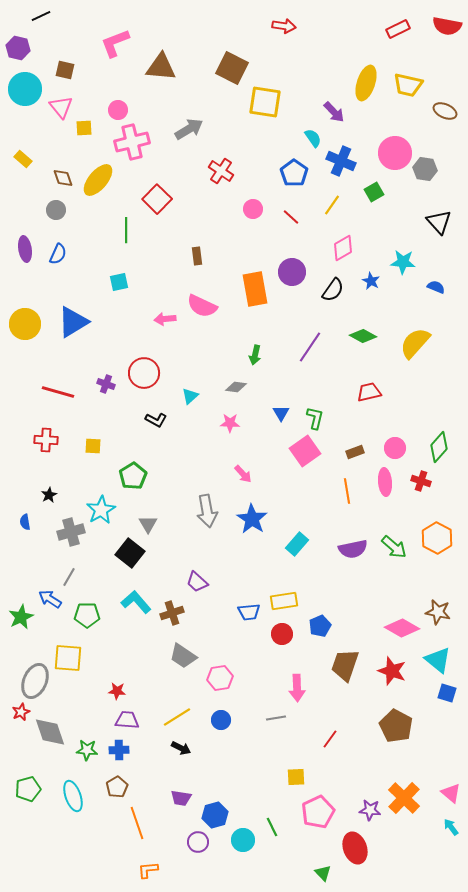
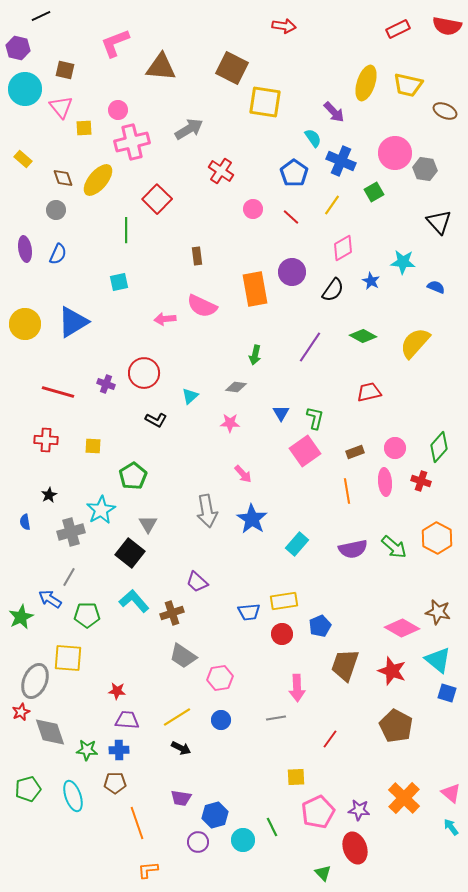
cyan L-shape at (136, 602): moved 2 px left, 1 px up
brown pentagon at (117, 787): moved 2 px left, 4 px up; rotated 30 degrees clockwise
purple star at (370, 810): moved 11 px left
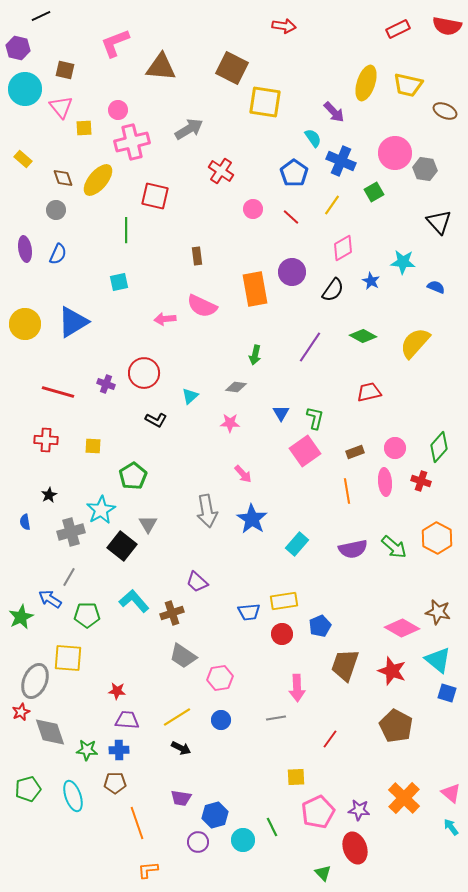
red square at (157, 199): moved 2 px left, 3 px up; rotated 32 degrees counterclockwise
black square at (130, 553): moved 8 px left, 7 px up
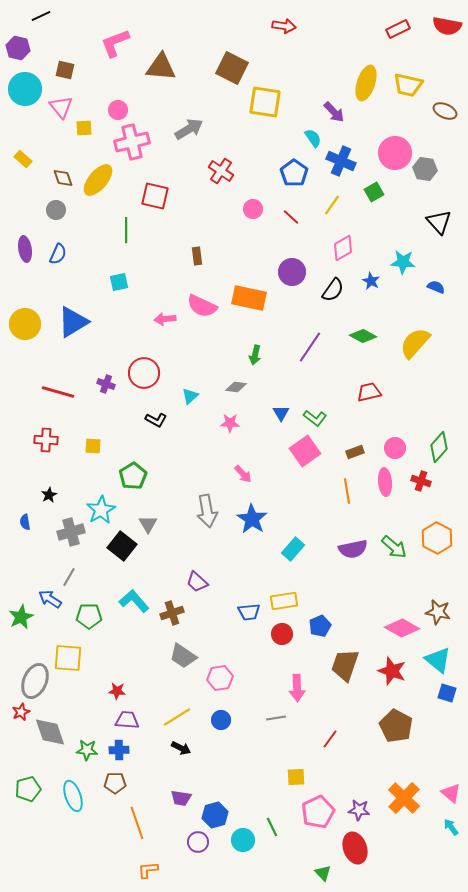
orange rectangle at (255, 289): moved 6 px left, 9 px down; rotated 68 degrees counterclockwise
green L-shape at (315, 418): rotated 115 degrees clockwise
cyan rectangle at (297, 544): moved 4 px left, 5 px down
green pentagon at (87, 615): moved 2 px right, 1 px down
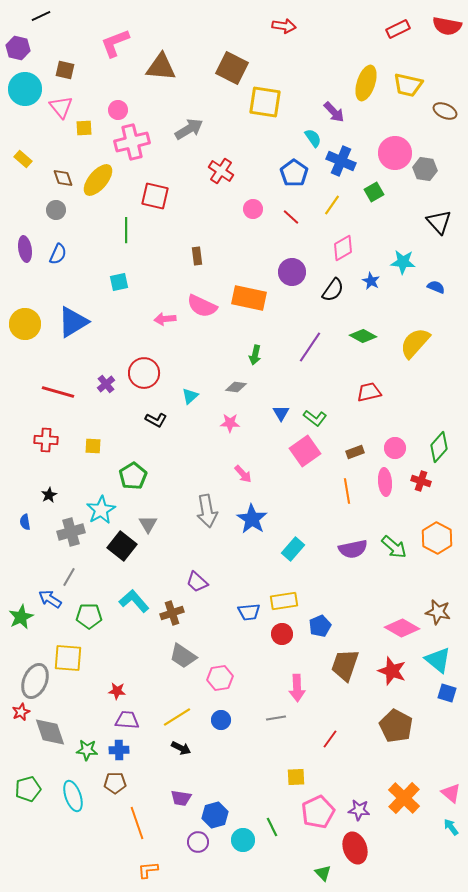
purple cross at (106, 384): rotated 30 degrees clockwise
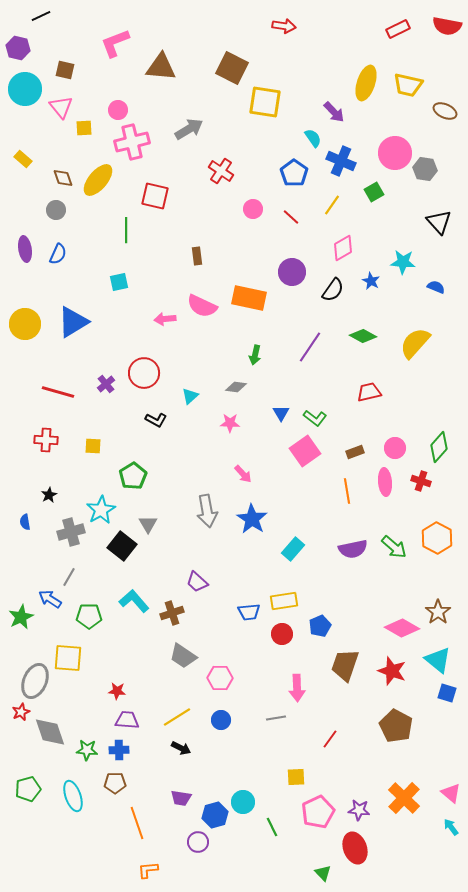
brown star at (438, 612): rotated 25 degrees clockwise
pink hexagon at (220, 678): rotated 10 degrees clockwise
cyan circle at (243, 840): moved 38 px up
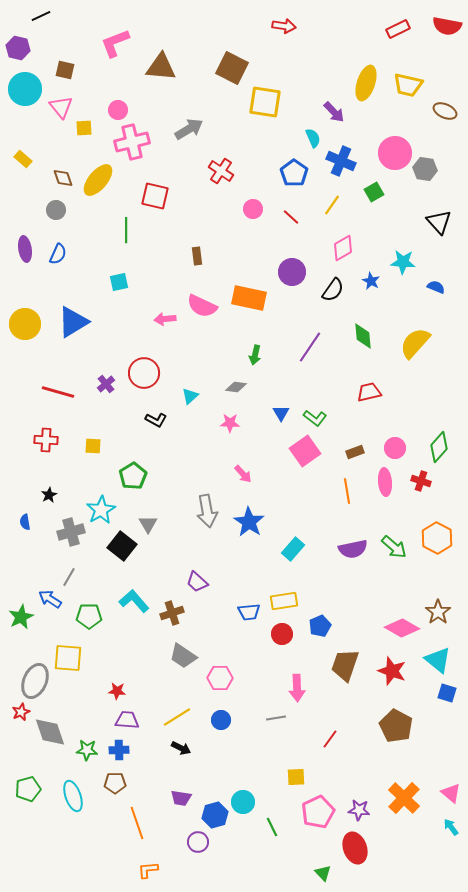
cyan semicircle at (313, 138): rotated 12 degrees clockwise
green diamond at (363, 336): rotated 56 degrees clockwise
blue star at (252, 519): moved 3 px left, 3 px down
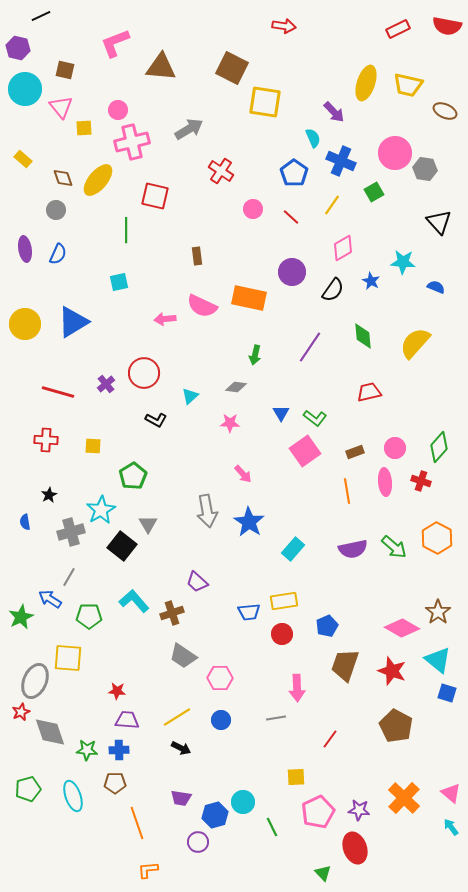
blue pentagon at (320, 626): moved 7 px right
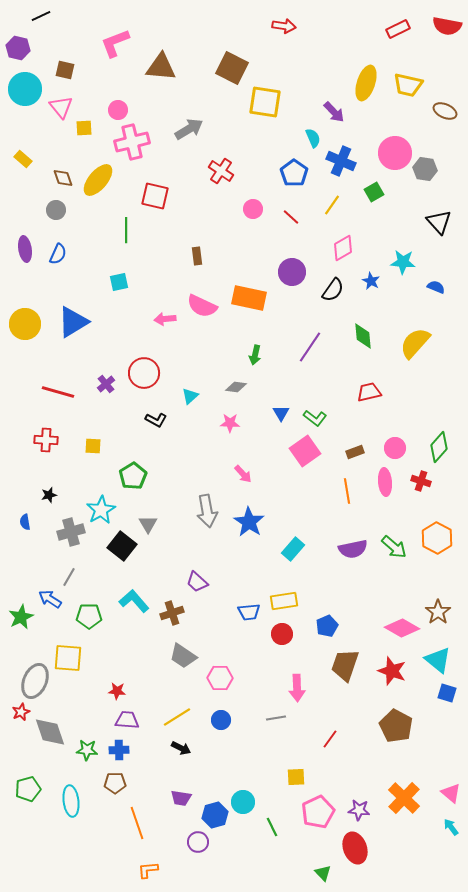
black star at (49, 495): rotated 14 degrees clockwise
cyan ellipse at (73, 796): moved 2 px left, 5 px down; rotated 12 degrees clockwise
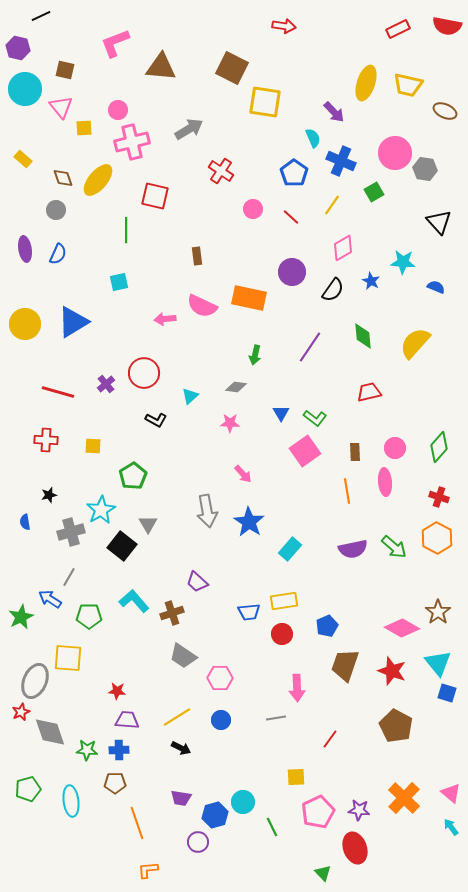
brown rectangle at (355, 452): rotated 72 degrees counterclockwise
red cross at (421, 481): moved 18 px right, 16 px down
cyan rectangle at (293, 549): moved 3 px left
cyan triangle at (438, 660): moved 3 px down; rotated 12 degrees clockwise
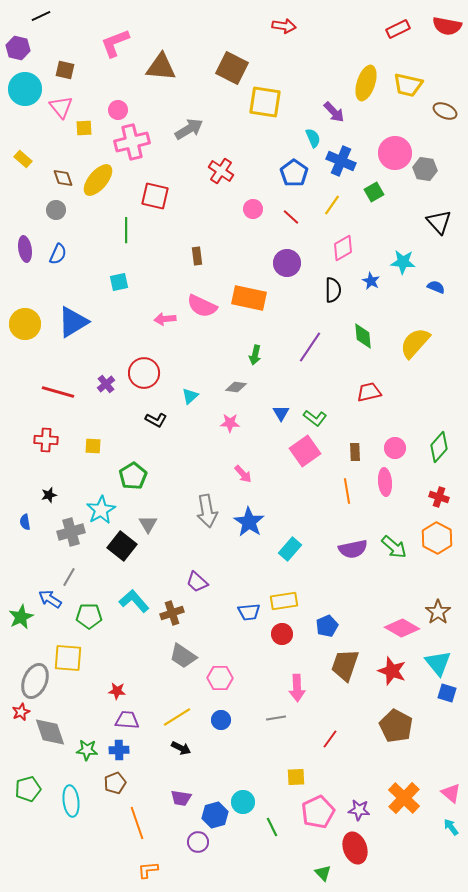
purple circle at (292, 272): moved 5 px left, 9 px up
black semicircle at (333, 290): rotated 35 degrees counterclockwise
brown pentagon at (115, 783): rotated 20 degrees counterclockwise
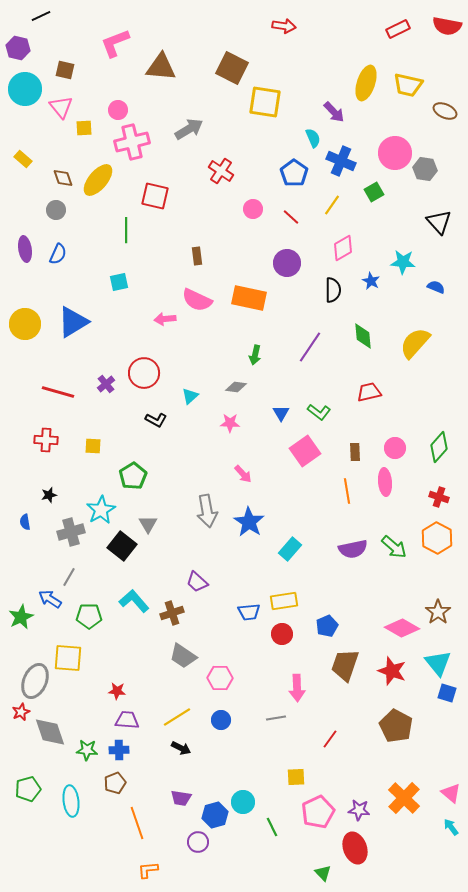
pink semicircle at (202, 306): moved 5 px left, 6 px up
green L-shape at (315, 418): moved 4 px right, 6 px up
